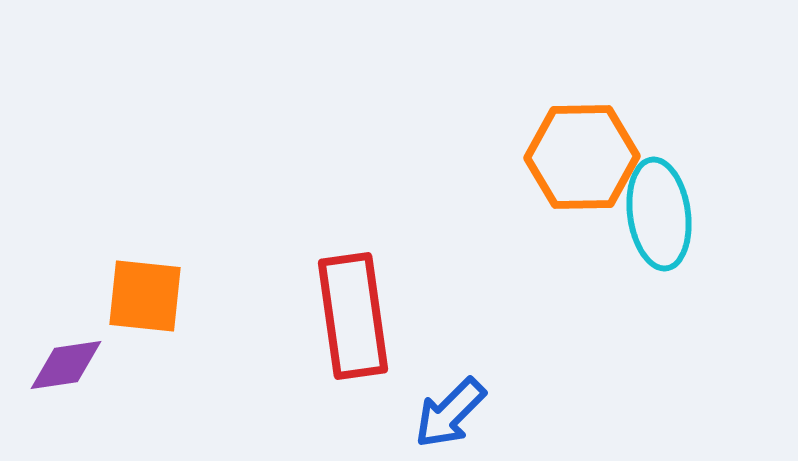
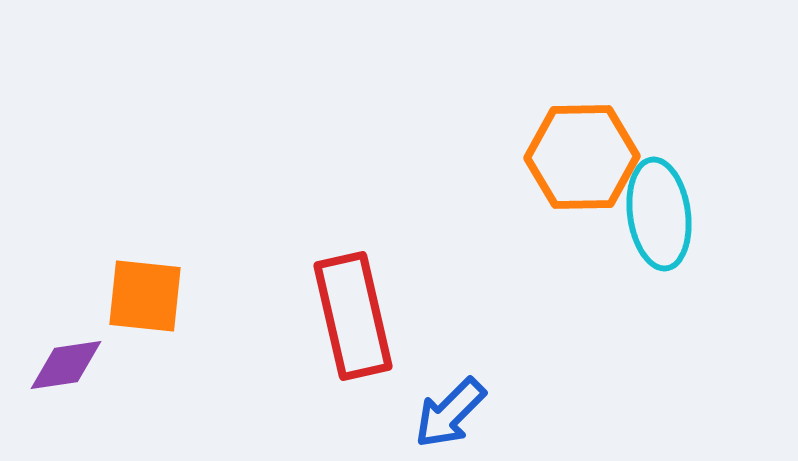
red rectangle: rotated 5 degrees counterclockwise
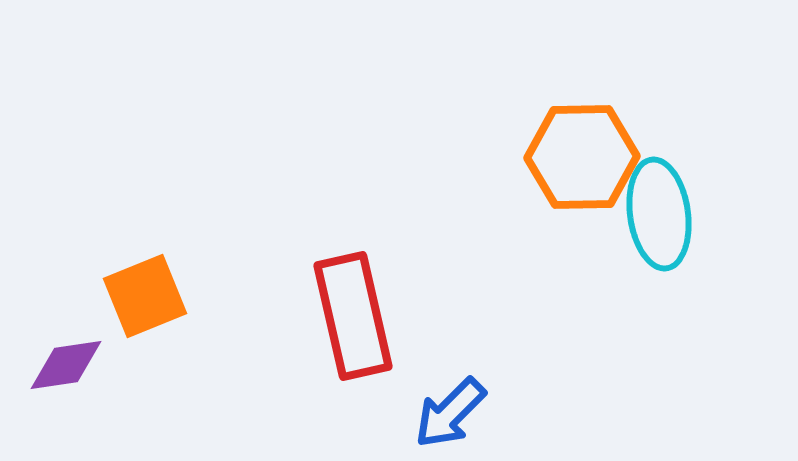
orange square: rotated 28 degrees counterclockwise
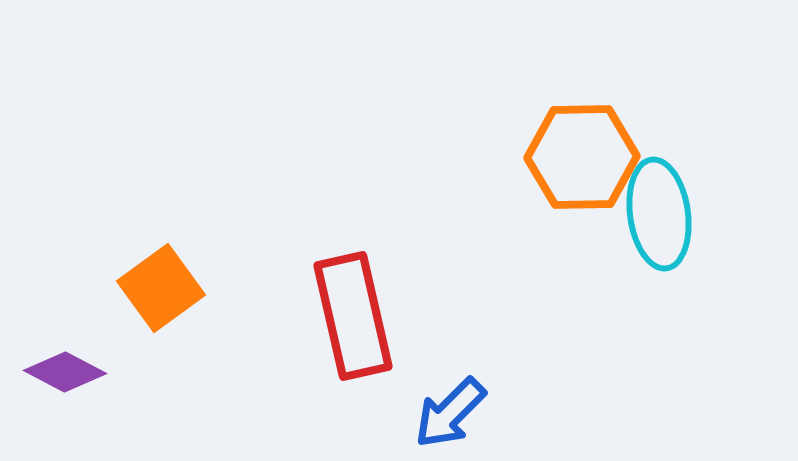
orange square: moved 16 px right, 8 px up; rotated 14 degrees counterclockwise
purple diamond: moved 1 px left, 7 px down; rotated 36 degrees clockwise
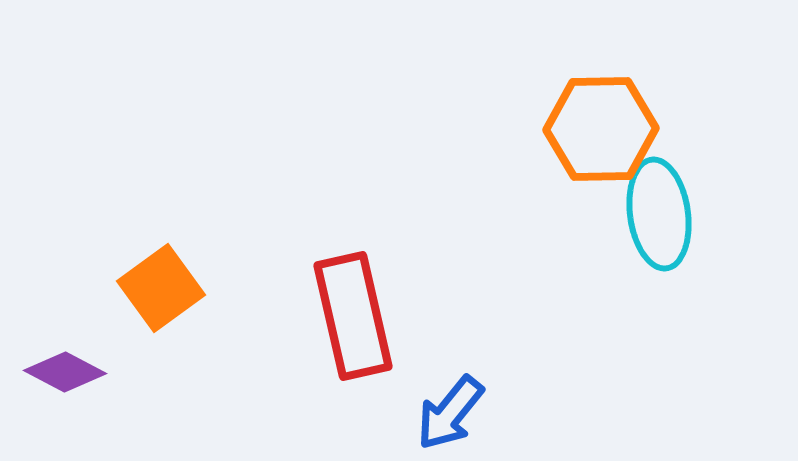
orange hexagon: moved 19 px right, 28 px up
blue arrow: rotated 6 degrees counterclockwise
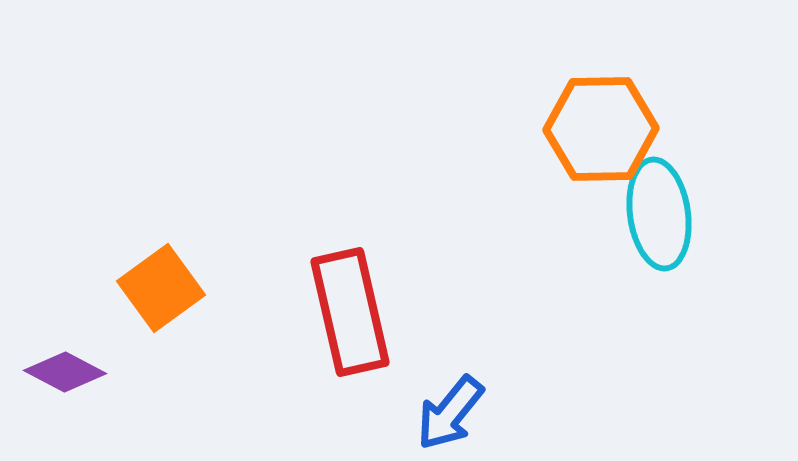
red rectangle: moved 3 px left, 4 px up
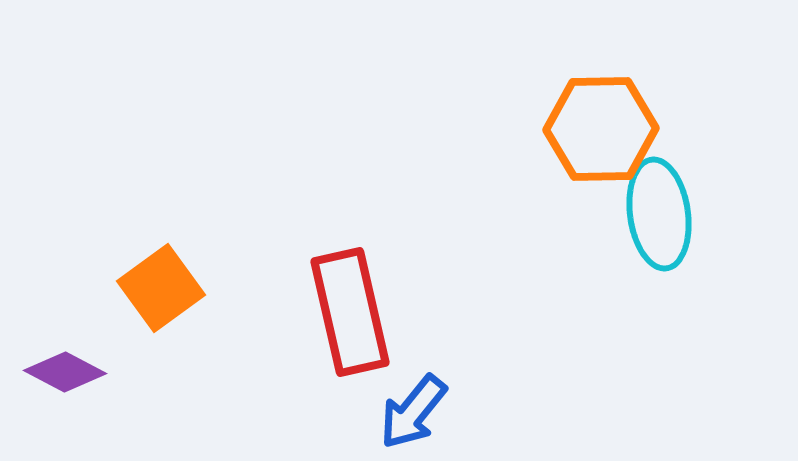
blue arrow: moved 37 px left, 1 px up
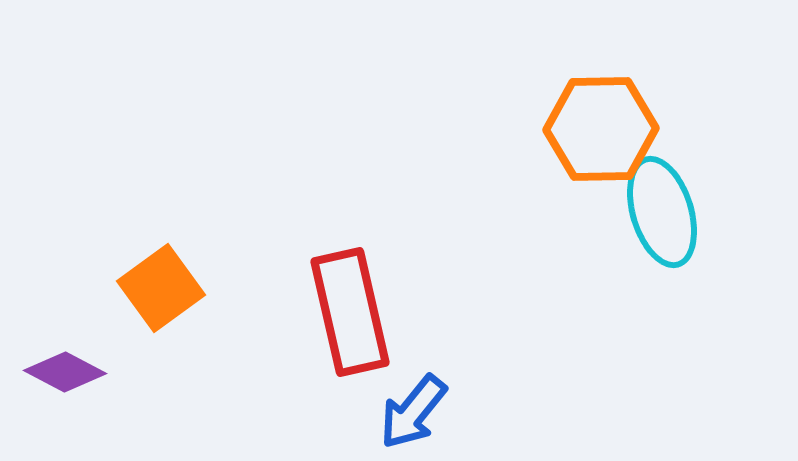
cyan ellipse: moved 3 px right, 2 px up; rotated 9 degrees counterclockwise
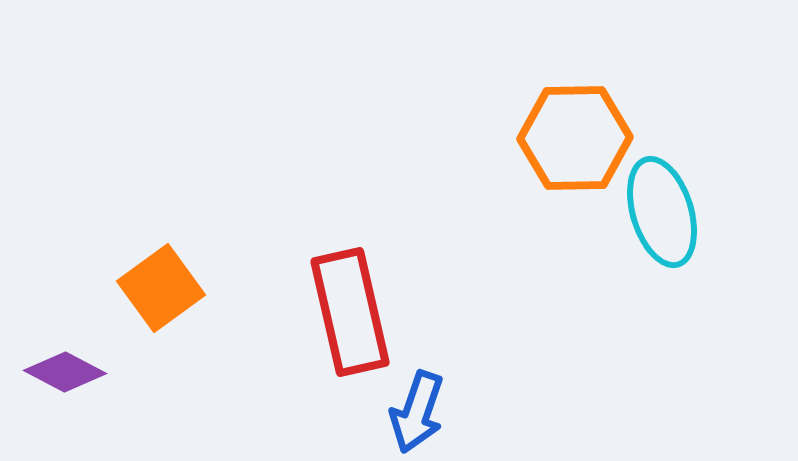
orange hexagon: moved 26 px left, 9 px down
blue arrow: moved 4 px right; rotated 20 degrees counterclockwise
